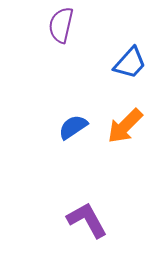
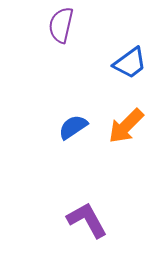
blue trapezoid: rotated 12 degrees clockwise
orange arrow: moved 1 px right
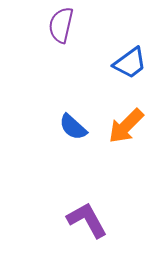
blue semicircle: rotated 104 degrees counterclockwise
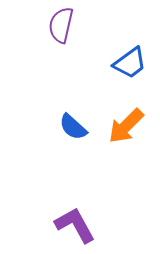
purple L-shape: moved 12 px left, 5 px down
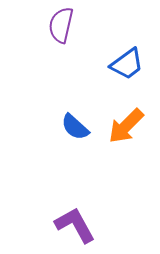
blue trapezoid: moved 3 px left, 1 px down
blue semicircle: moved 2 px right
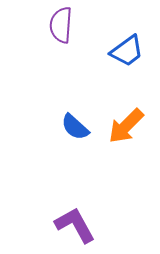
purple semicircle: rotated 9 degrees counterclockwise
blue trapezoid: moved 13 px up
